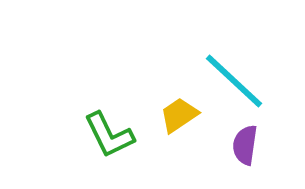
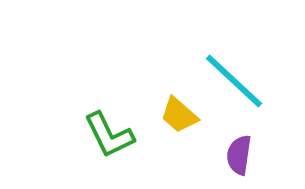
yellow trapezoid: rotated 105 degrees counterclockwise
purple semicircle: moved 6 px left, 10 px down
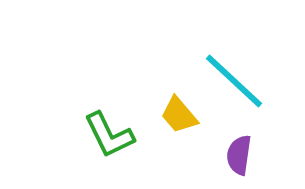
yellow trapezoid: rotated 9 degrees clockwise
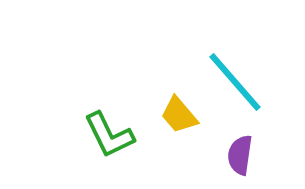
cyan line: moved 1 px right, 1 px down; rotated 6 degrees clockwise
purple semicircle: moved 1 px right
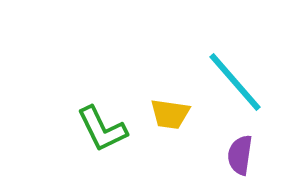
yellow trapezoid: moved 9 px left, 1 px up; rotated 42 degrees counterclockwise
green L-shape: moved 7 px left, 6 px up
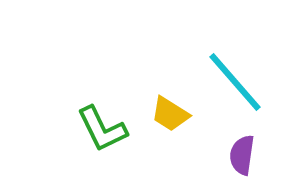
yellow trapezoid: rotated 24 degrees clockwise
purple semicircle: moved 2 px right
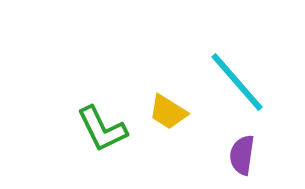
cyan line: moved 2 px right
yellow trapezoid: moved 2 px left, 2 px up
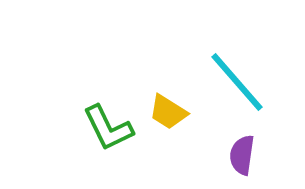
green L-shape: moved 6 px right, 1 px up
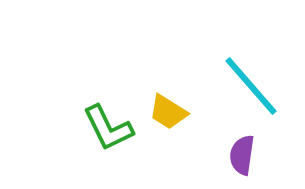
cyan line: moved 14 px right, 4 px down
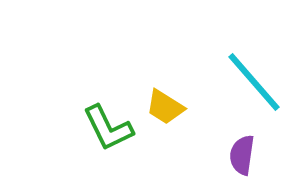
cyan line: moved 3 px right, 4 px up
yellow trapezoid: moved 3 px left, 5 px up
